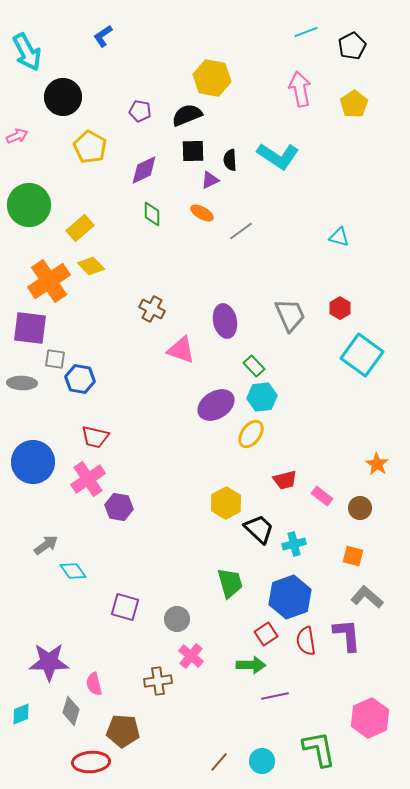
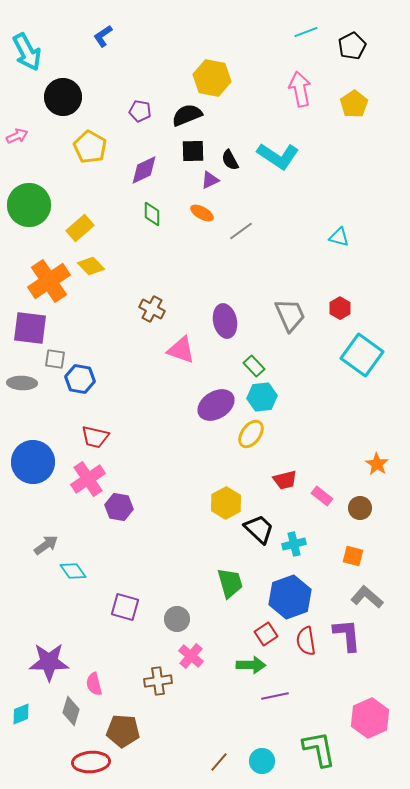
black semicircle at (230, 160): rotated 25 degrees counterclockwise
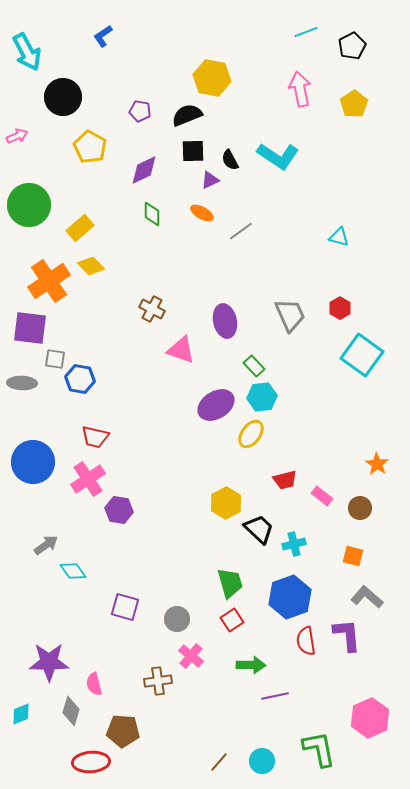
purple hexagon at (119, 507): moved 3 px down
red square at (266, 634): moved 34 px left, 14 px up
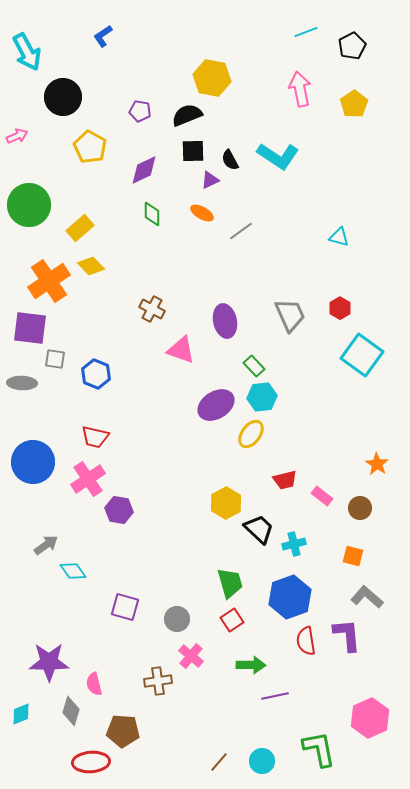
blue hexagon at (80, 379): moved 16 px right, 5 px up; rotated 12 degrees clockwise
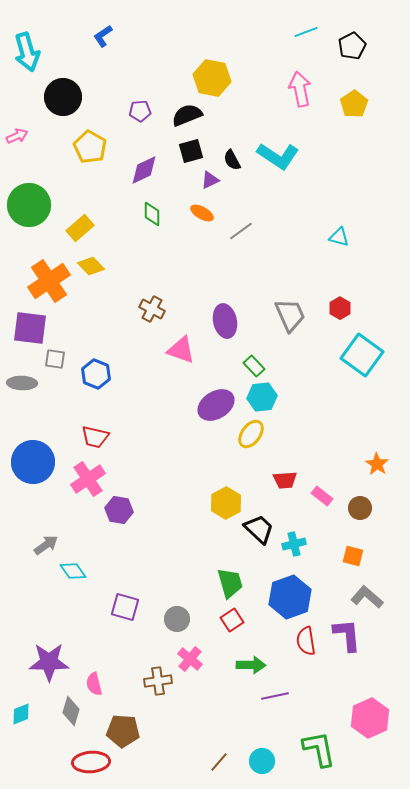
cyan arrow at (27, 52): rotated 12 degrees clockwise
purple pentagon at (140, 111): rotated 15 degrees counterclockwise
black square at (193, 151): moved 2 px left; rotated 15 degrees counterclockwise
black semicircle at (230, 160): moved 2 px right
red trapezoid at (285, 480): rotated 10 degrees clockwise
pink cross at (191, 656): moved 1 px left, 3 px down
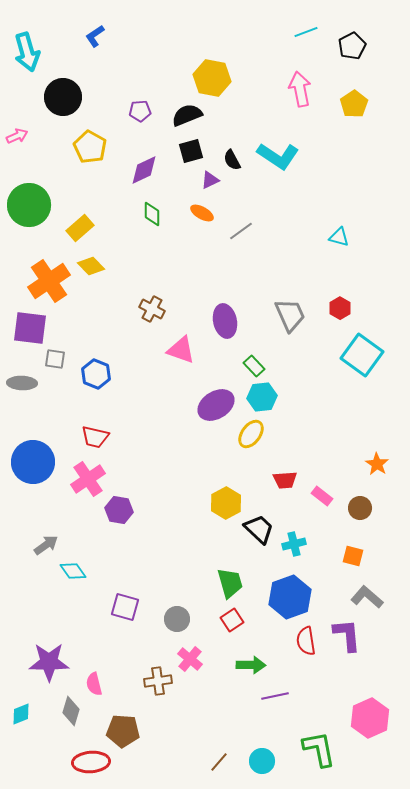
blue L-shape at (103, 36): moved 8 px left
